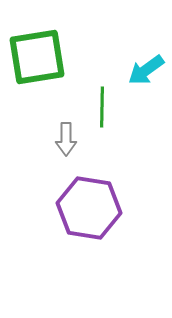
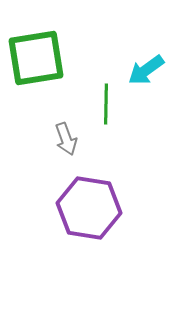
green square: moved 1 px left, 1 px down
green line: moved 4 px right, 3 px up
gray arrow: rotated 20 degrees counterclockwise
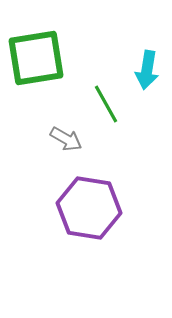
cyan arrow: moved 1 px right; rotated 45 degrees counterclockwise
green line: rotated 30 degrees counterclockwise
gray arrow: rotated 40 degrees counterclockwise
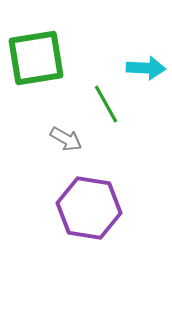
cyan arrow: moved 1 px left, 2 px up; rotated 96 degrees counterclockwise
